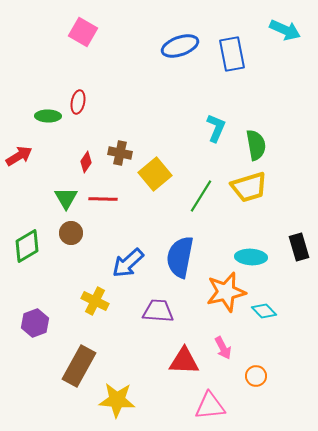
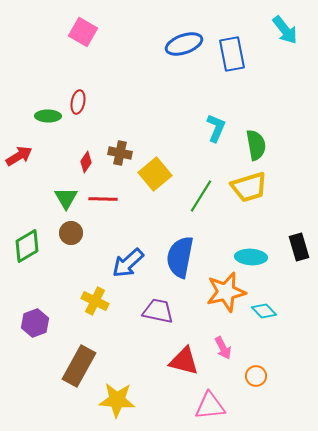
cyan arrow: rotated 28 degrees clockwise
blue ellipse: moved 4 px right, 2 px up
purple trapezoid: rotated 8 degrees clockwise
red triangle: rotated 12 degrees clockwise
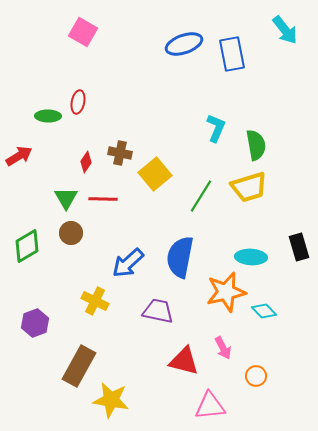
yellow star: moved 6 px left; rotated 6 degrees clockwise
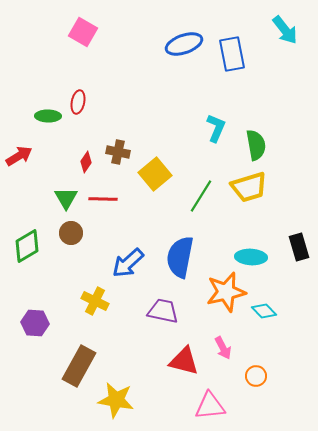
brown cross: moved 2 px left, 1 px up
purple trapezoid: moved 5 px right
purple hexagon: rotated 24 degrees clockwise
yellow star: moved 5 px right
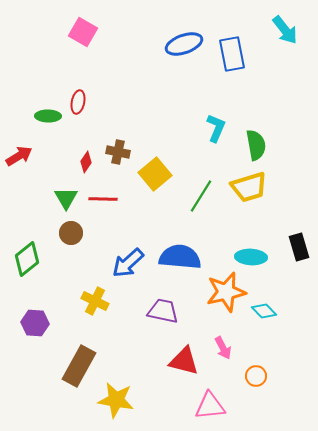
green diamond: moved 13 px down; rotated 8 degrees counterclockwise
blue semicircle: rotated 84 degrees clockwise
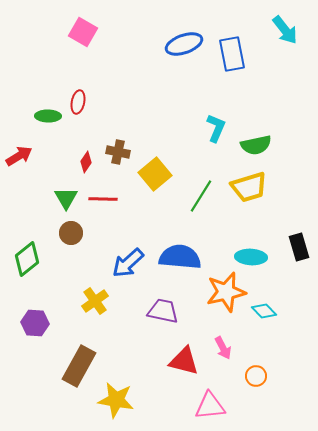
green semicircle: rotated 88 degrees clockwise
yellow cross: rotated 28 degrees clockwise
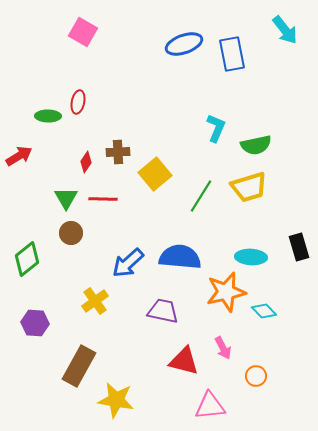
brown cross: rotated 15 degrees counterclockwise
